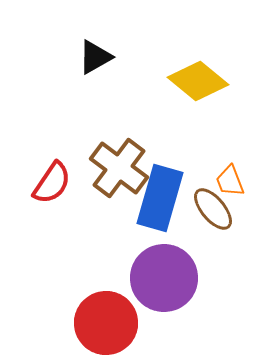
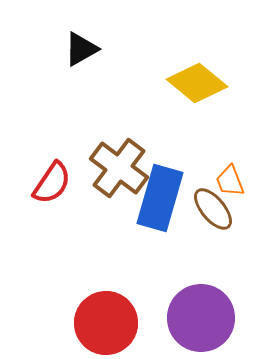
black triangle: moved 14 px left, 8 px up
yellow diamond: moved 1 px left, 2 px down
purple circle: moved 37 px right, 40 px down
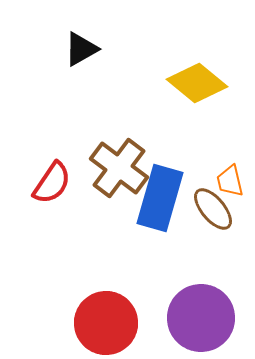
orange trapezoid: rotated 8 degrees clockwise
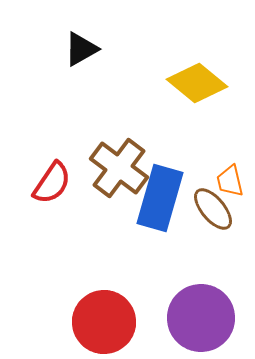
red circle: moved 2 px left, 1 px up
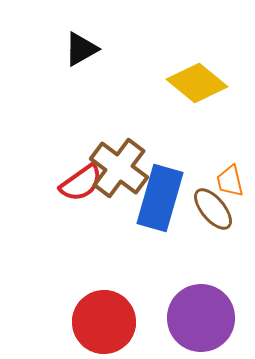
red semicircle: moved 29 px right; rotated 21 degrees clockwise
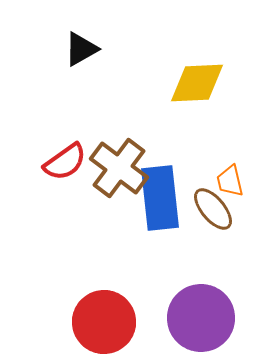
yellow diamond: rotated 42 degrees counterclockwise
red semicircle: moved 16 px left, 21 px up
blue rectangle: rotated 22 degrees counterclockwise
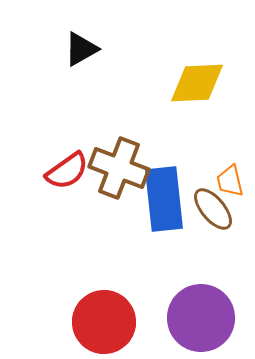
red semicircle: moved 2 px right, 9 px down
brown cross: rotated 16 degrees counterclockwise
blue rectangle: moved 4 px right, 1 px down
